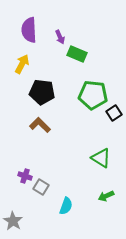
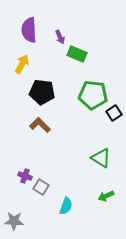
gray star: moved 1 px right; rotated 30 degrees counterclockwise
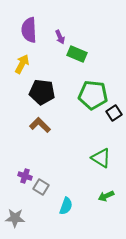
gray star: moved 1 px right, 3 px up
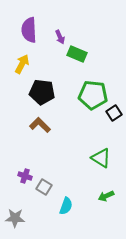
gray square: moved 3 px right
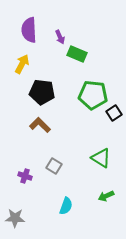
gray square: moved 10 px right, 21 px up
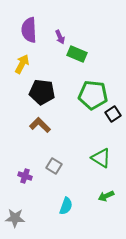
black square: moved 1 px left, 1 px down
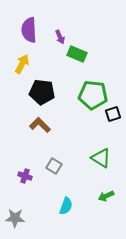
black square: rotated 14 degrees clockwise
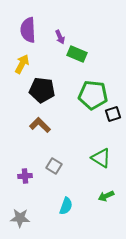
purple semicircle: moved 1 px left
black pentagon: moved 2 px up
purple cross: rotated 24 degrees counterclockwise
gray star: moved 5 px right
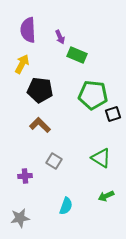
green rectangle: moved 1 px down
black pentagon: moved 2 px left
gray square: moved 5 px up
gray star: rotated 12 degrees counterclockwise
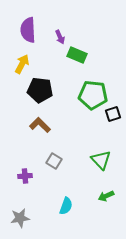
green triangle: moved 2 px down; rotated 15 degrees clockwise
